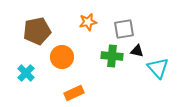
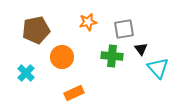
brown pentagon: moved 1 px left, 1 px up
black triangle: moved 4 px right, 2 px up; rotated 40 degrees clockwise
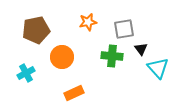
cyan cross: rotated 18 degrees clockwise
